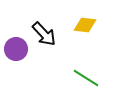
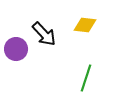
green line: rotated 76 degrees clockwise
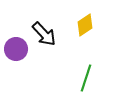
yellow diamond: rotated 40 degrees counterclockwise
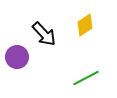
purple circle: moved 1 px right, 8 px down
green line: rotated 44 degrees clockwise
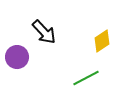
yellow diamond: moved 17 px right, 16 px down
black arrow: moved 2 px up
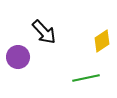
purple circle: moved 1 px right
green line: rotated 16 degrees clockwise
